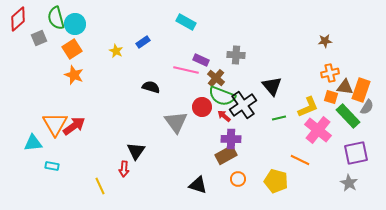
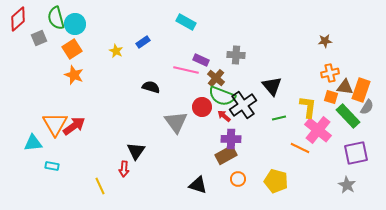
yellow L-shape at (308, 107): rotated 60 degrees counterclockwise
orange line at (300, 160): moved 12 px up
gray star at (349, 183): moved 2 px left, 2 px down
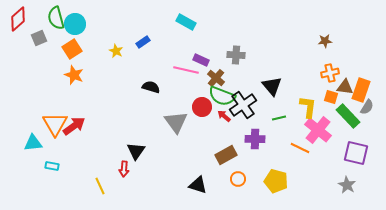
purple cross at (231, 139): moved 24 px right
purple square at (356, 153): rotated 25 degrees clockwise
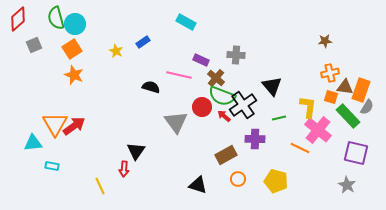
gray square at (39, 38): moved 5 px left, 7 px down
pink line at (186, 70): moved 7 px left, 5 px down
